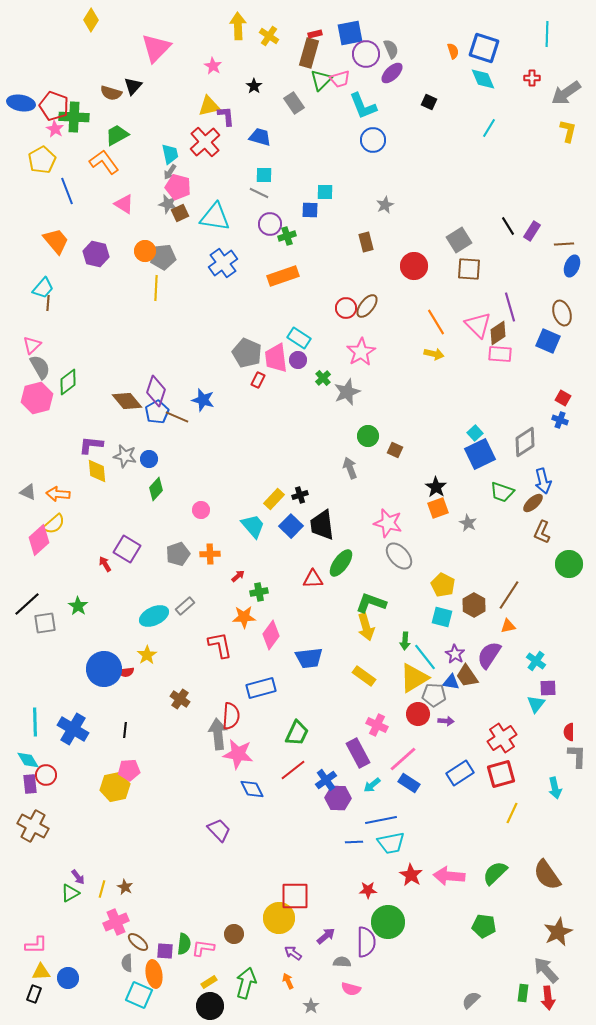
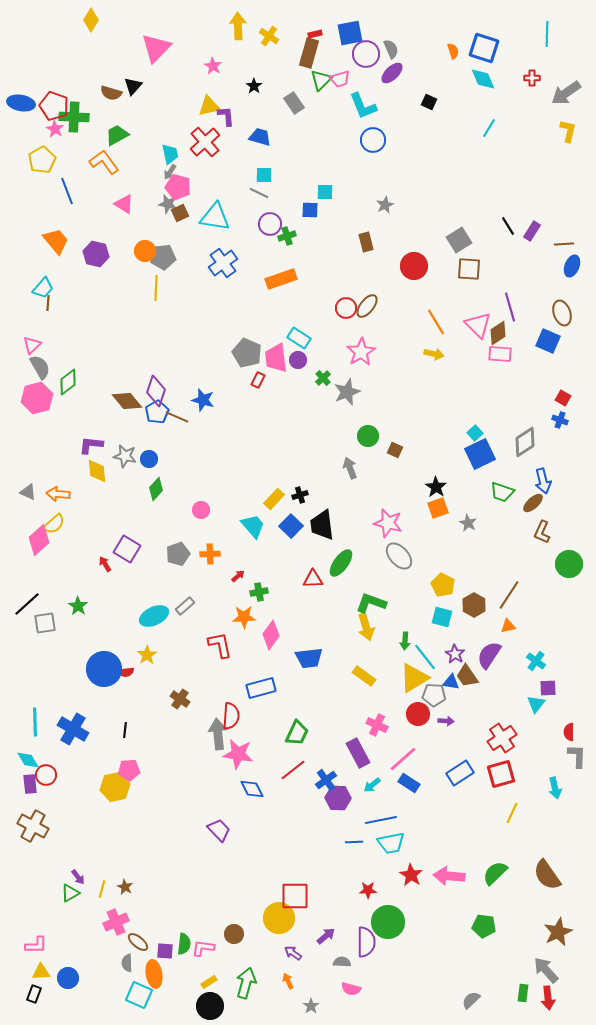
orange rectangle at (283, 276): moved 2 px left, 3 px down
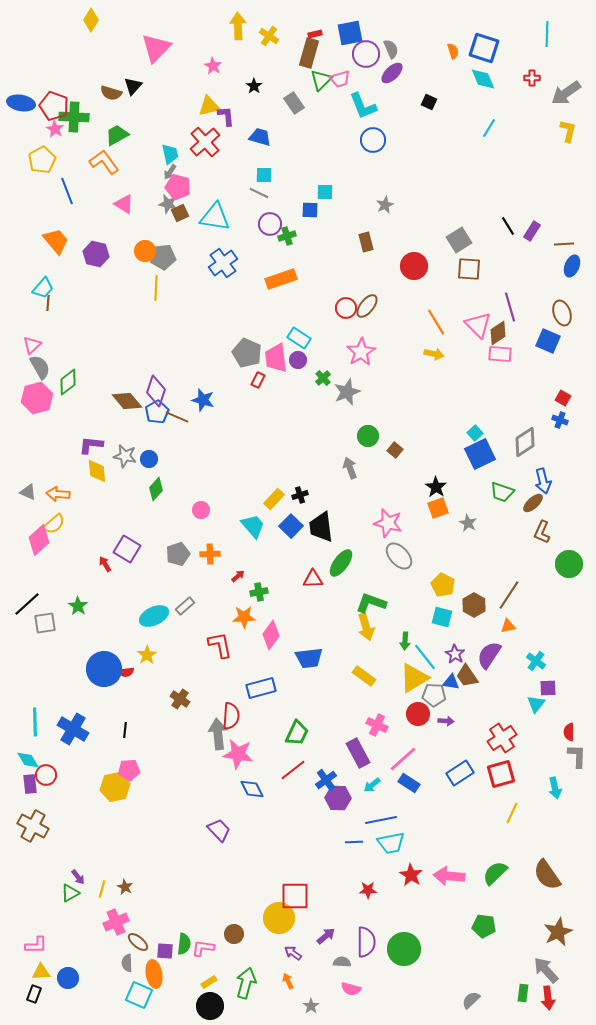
brown square at (395, 450): rotated 14 degrees clockwise
black trapezoid at (322, 525): moved 1 px left, 2 px down
green circle at (388, 922): moved 16 px right, 27 px down
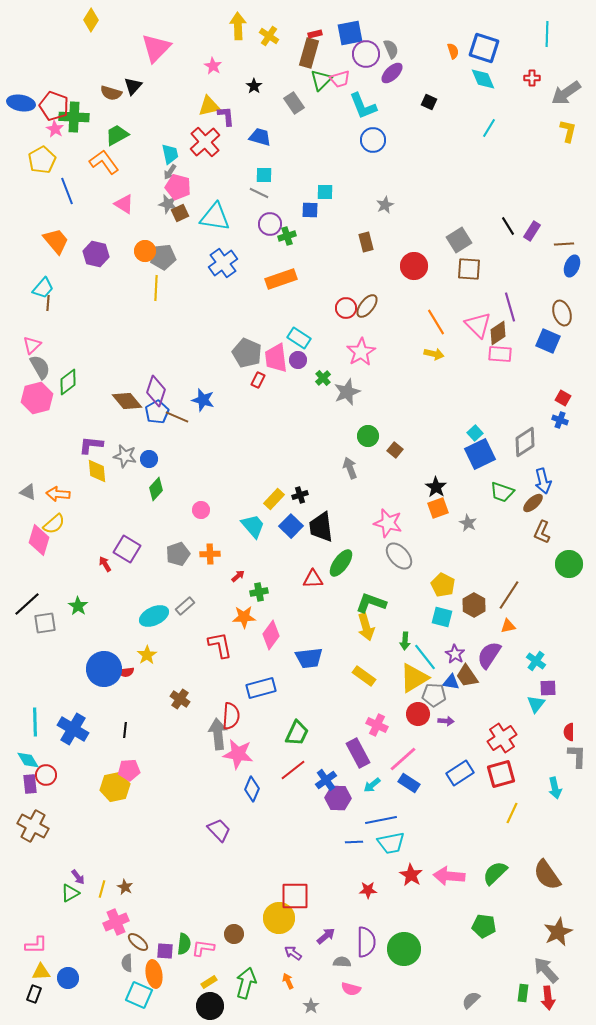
pink diamond at (39, 540): rotated 32 degrees counterclockwise
blue diamond at (252, 789): rotated 50 degrees clockwise
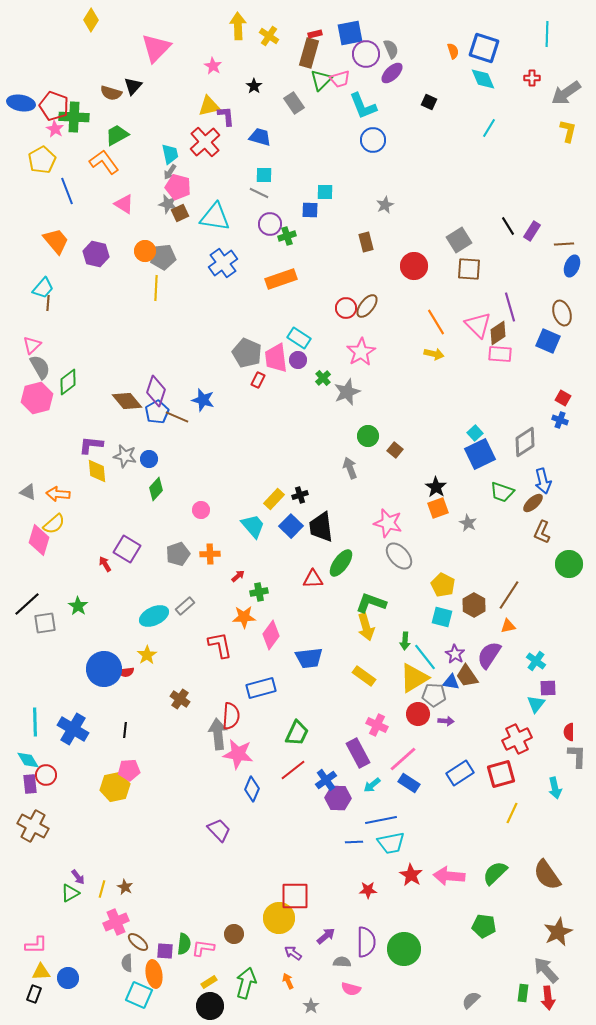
red cross at (502, 738): moved 15 px right, 1 px down; rotated 8 degrees clockwise
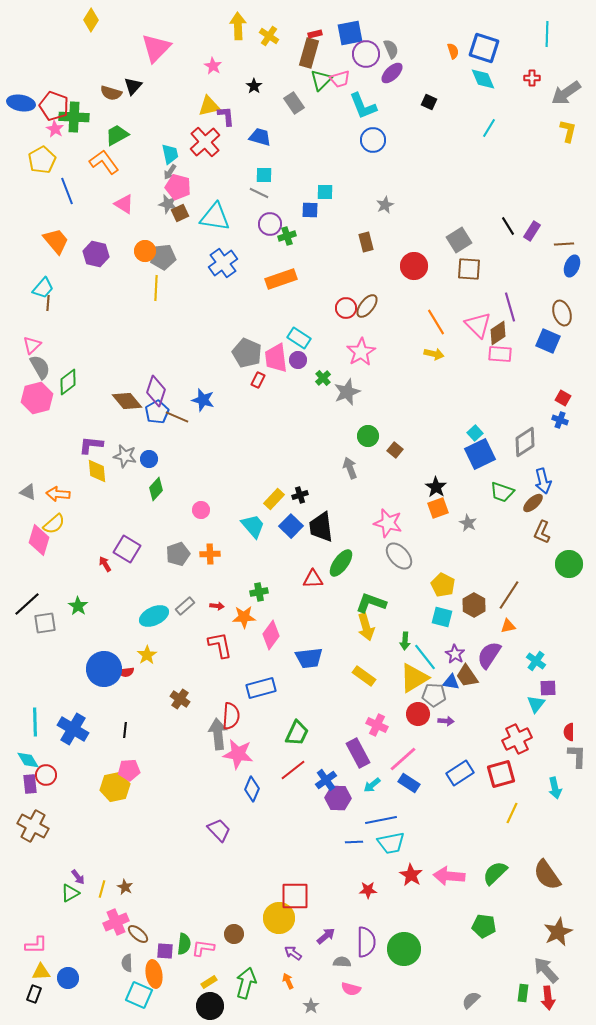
red arrow at (238, 576): moved 21 px left, 30 px down; rotated 48 degrees clockwise
brown ellipse at (138, 942): moved 8 px up
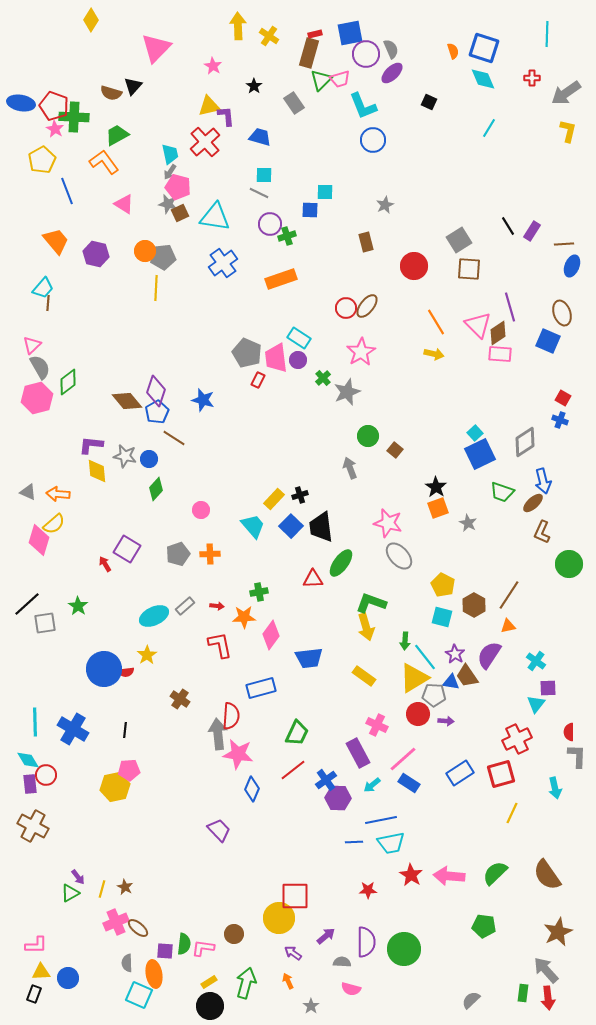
brown line at (177, 417): moved 3 px left, 21 px down; rotated 10 degrees clockwise
brown ellipse at (138, 934): moved 6 px up
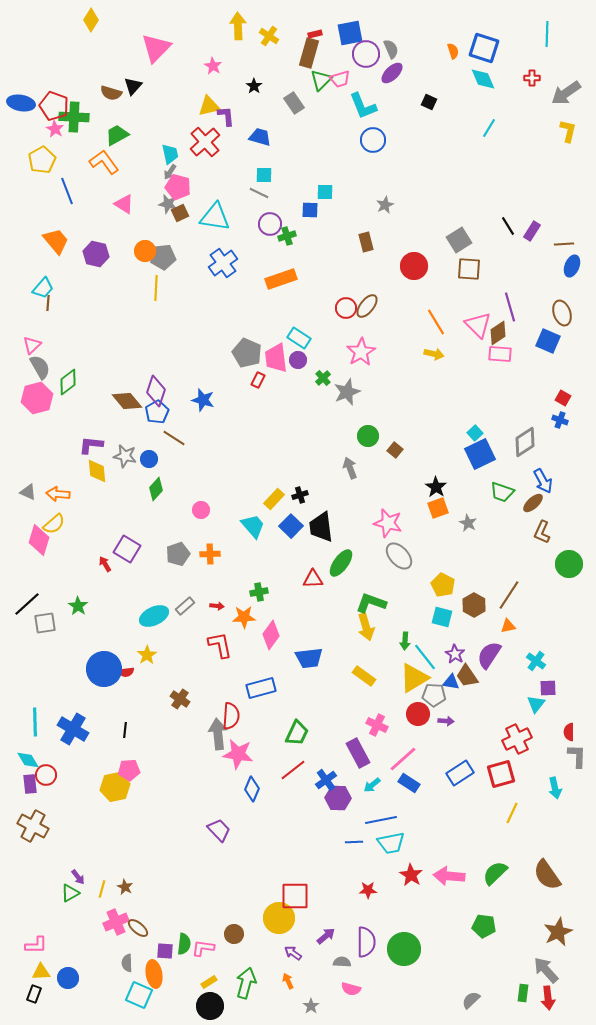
blue arrow at (543, 481): rotated 15 degrees counterclockwise
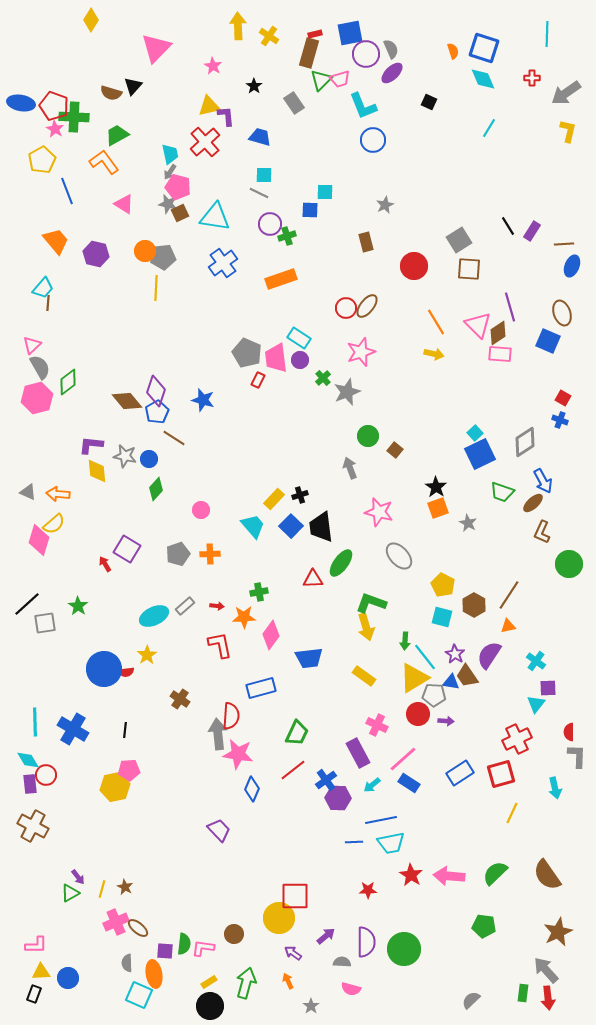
pink star at (361, 352): rotated 12 degrees clockwise
purple circle at (298, 360): moved 2 px right
pink star at (388, 523): moved 9 px left, 11 px up
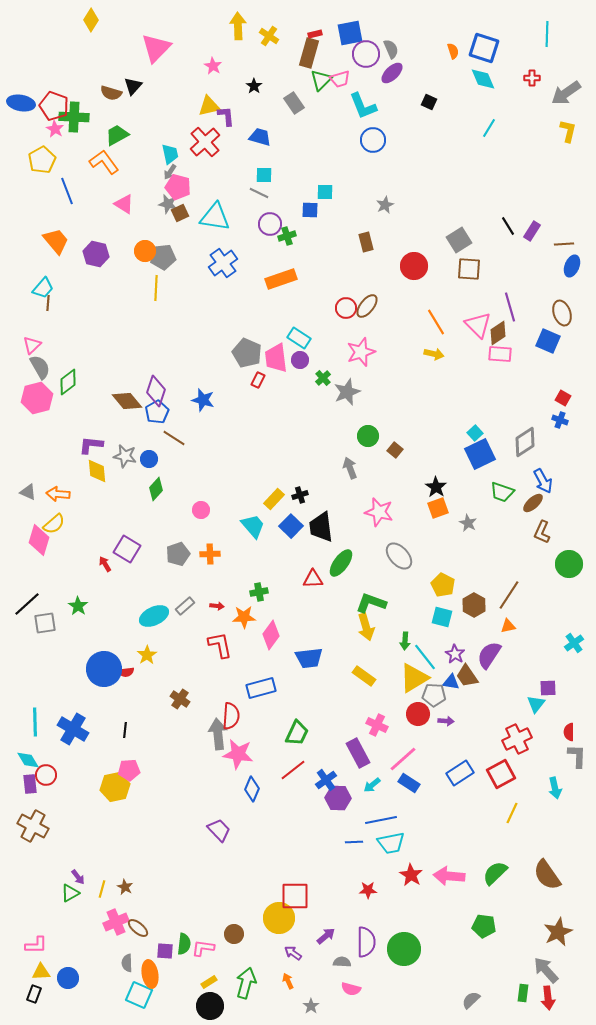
cyan cross at (536, 661): moved 38 px right, 18 px up; rotated 18 degrees clockwise
red square at (501, 774): rotated 12 degrees counterclockwise
orange ellipse at (154, 974): moved 4 px left
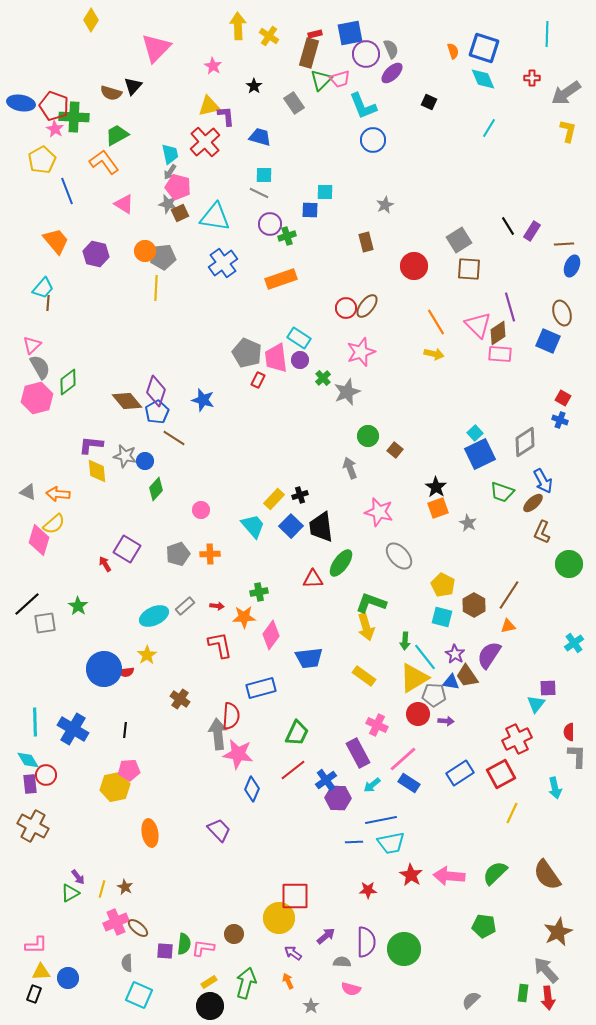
blue circle at (149, 459): moved 4 px left, 2 px down
orange ellipse at (150, 974): moved 141 px up
